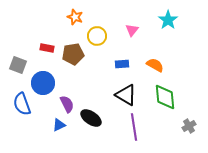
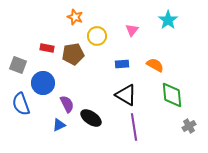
green diamond: moved 7 px right, 2 px up
blue semicircle: moved 1 px left
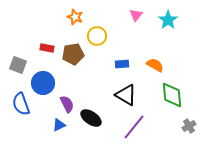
pink triangle: moved 4 px right, 15 px up
purple line: rotated 48 degrees clockwise
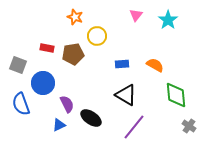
green diamond: moved 4 px right
gray cross: rotated 24 degrees counterclockwise
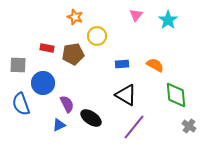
gray square: rotated 18 degrees counterclockwise
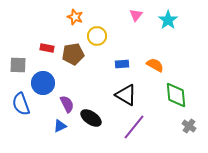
blue triangle: moved 1 px right, 1 px down
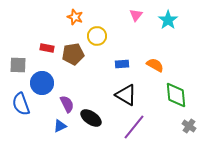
blue circle: moved 1 px left
